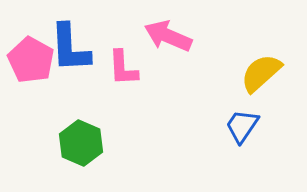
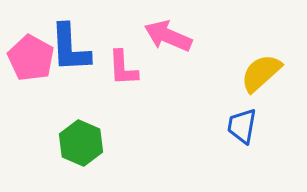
pink pentagon: moved 2 px up
blue trapezoid: rotated 24 degrees counterclockwise
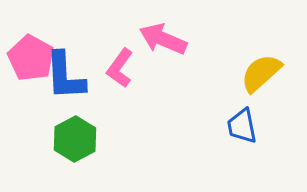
pink arrow: moved 5 px left, 3 px down
blue L-shape: moved 5 px left, 28 px down
pink L-shape: moved 3 px left; rotated 39 degrees clockwise
blue trapezoid: rotated 21 degrees counterclockwise
green hexagon: moved 6 px left, 4 px up; rotated 9 degrees clockwise
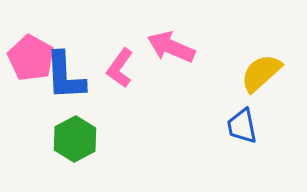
pink arrow: moved 8 px right, 8 px down
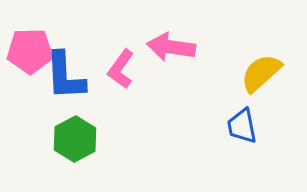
pink arrow: rotated 15 degrees counterclockwise
pink pentagon: moved 1 px left, 7 px up; rotated 30 degrees counterclockwise
pink L-shape: moved 1 px right, 1 px down
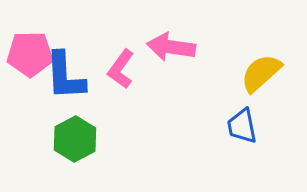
pink pentagon: moved 3 px down
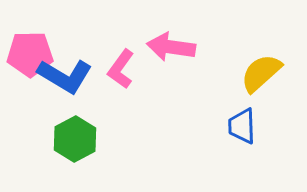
blue L-shape: rotated 56 degrees counterclockwise
blue trapezoid: rotated 9 degrees clockwise
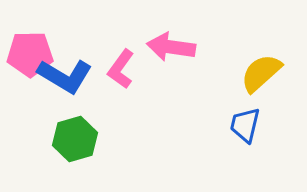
blue trapezoid: moved 3 px right, 1 px up; rotated 15 degrees clockwise
green hexagon: rotated 12 degrees clockwise
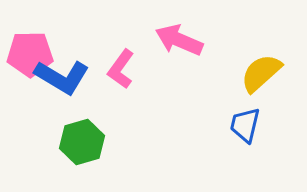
pink arrow: moved 8 px right, 7 px up; rotated 15 degrees clockwise
blue L-shape: moved 3 px left, 1 px down
green hexagon: moved 7 px right, 3 px down
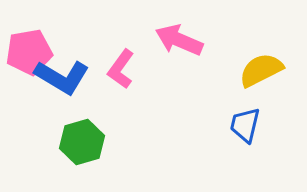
pink pentagon: moved 1 px left, 2 px up; rotated 9 degrees counterclockwise
yellow semicircle: moved 3 px up; rotated 15 degrees clockwise
